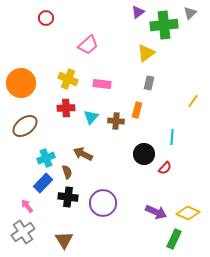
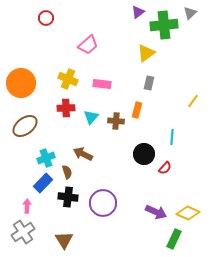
pink arrow: rotated 40 degrees clockwise
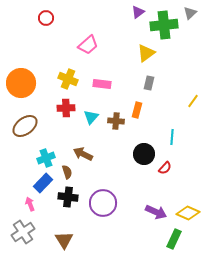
pink arrow: moved 3 px right, 2 px up; rotated 24 degrees counterclockwise
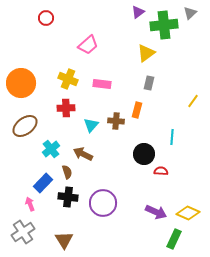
cyan triangle: moved 8 px down
cyan cross: moved 5 px right, 9 px up; rotated 18 degrees counterclockwise
red semicircle: moved 4 px left, 3 px down; rotated 128 degrees counterclockwise
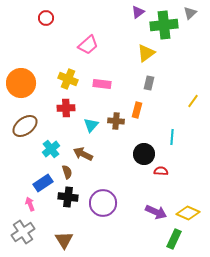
blue rectangle: rotated 12 degrees clockwise
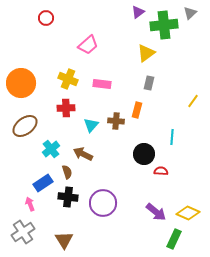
purple arrow: rotated 15 degrees clockwise
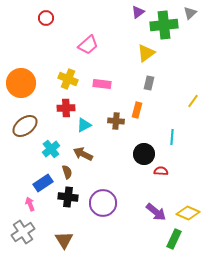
cyan triangle: moved 7 px left; rotated 21 degrees clockwise
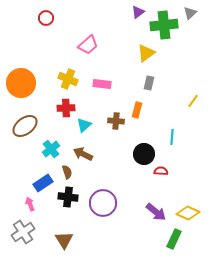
cyan triangle: rotated 14 degrees counterclockwise
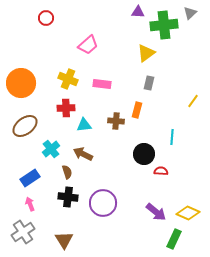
purple triangle: rotated 40 degrees clockwise
cyan triangle: rotated 35 degrees clockwise
blue rectangle: moved 13 px left, 5 px up
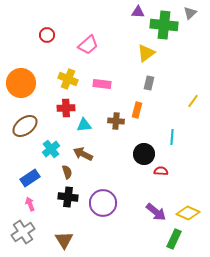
red circle: moved 1 px right, 17 px down
green cross: rotated 12 degrees clockwise
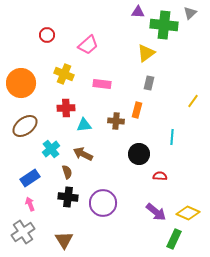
yellow cross: moved 4 px left, 5 px up
black circle: moved 5 px left
red semicircle: moved 1 px left, 5 px down
